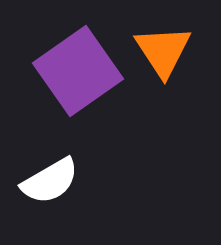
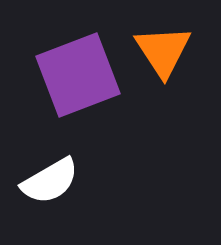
purple square: moved 4 px down; rotated 14 degrees clockwise
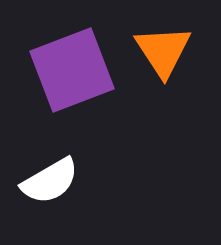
purple square: moved 6 px left, 5 px up
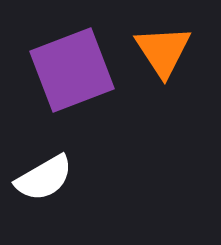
white semicircle: moved 6 px left, 3 px up
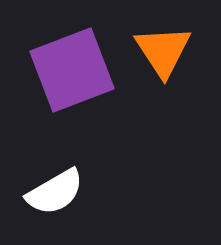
white semicircle: moved 11 px right, 14 px down
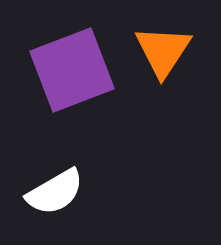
orange triangle: rotated 6 degrees clockwise
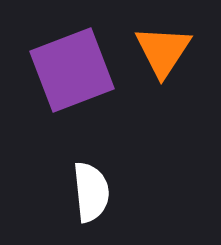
white semicircle: moved 36 px right; rotated 66 degrees counterclockwise
